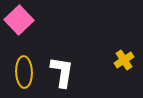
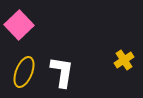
pink square: moved 5 px down
yellow ellipse: rotated 24 degrees clockwise
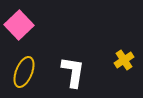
white L-shape: moved 11 px right
